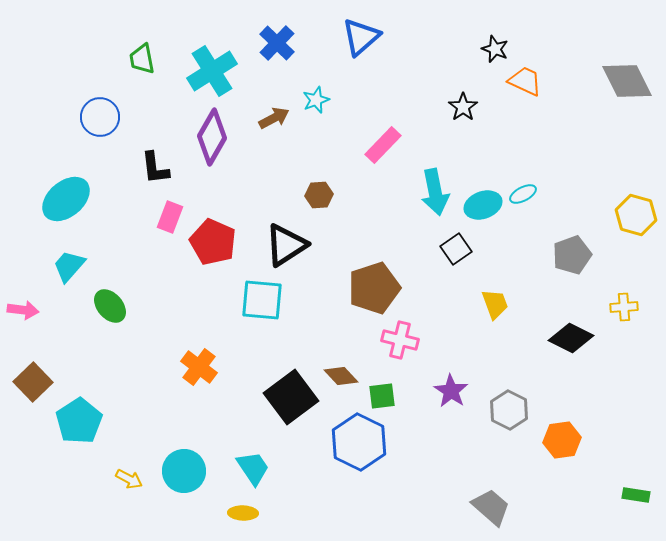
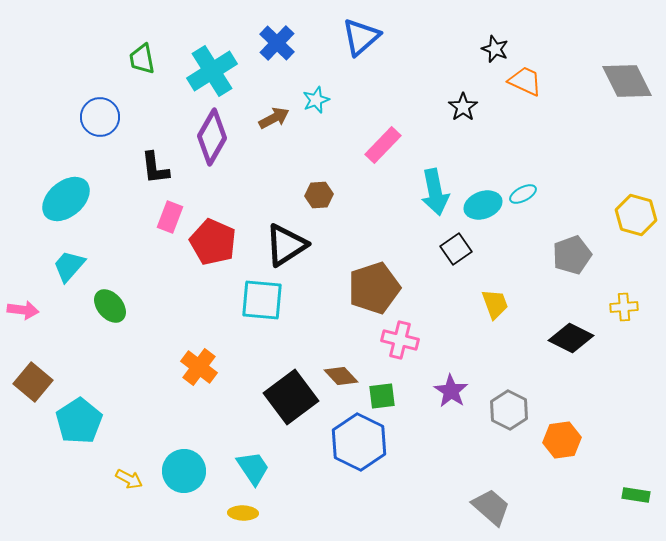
brown square at (33, 382): rotated 6 degrees counterclockwise
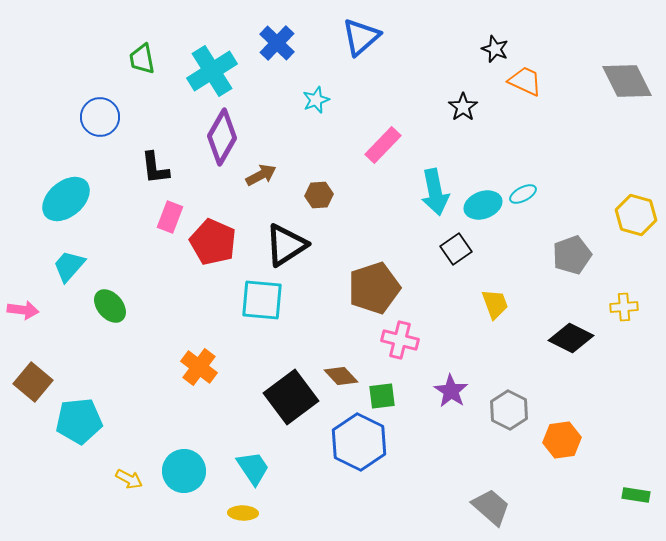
brown arrow at (274, 118): moved 13 px left, 57 px down
purple diamond at (212, 137): moved 10 px right
cyan pentagon at (79, 421): rotated 27 degrees clockwise
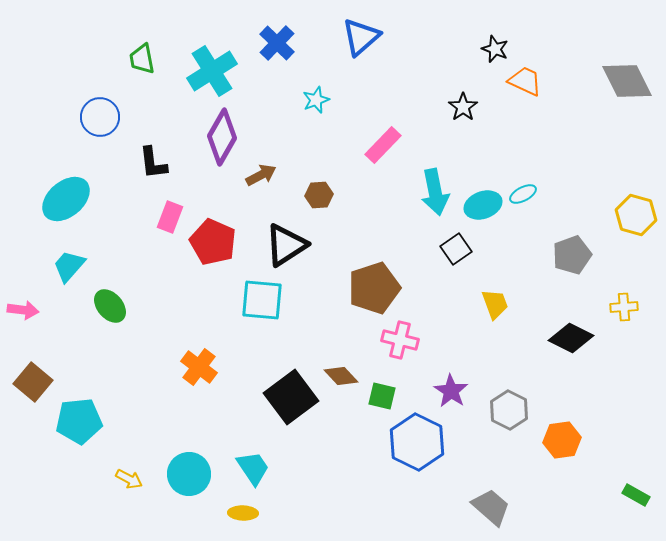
black L-shape at (155, 168): moved 2 px left, 5 px up
green square at (382, 396): rotated 20 degrees clockwise
blue hexagon at (359, 442): moved 58 px right
cyan circle at (184, 471): moved 5 px right, 3 px down
green rectangle at (636, 495): rotated 20 degrees clockwise
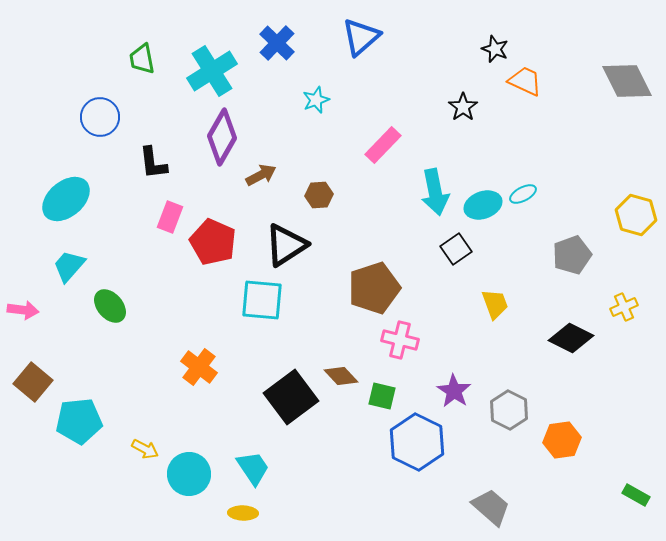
yellow cross at (624, 307): rotated 20 degrees counterclockwise
purple star at (451, 391): moved 3 px right
yellow arrow at (129, 479): moved 16 px right, 30 px up
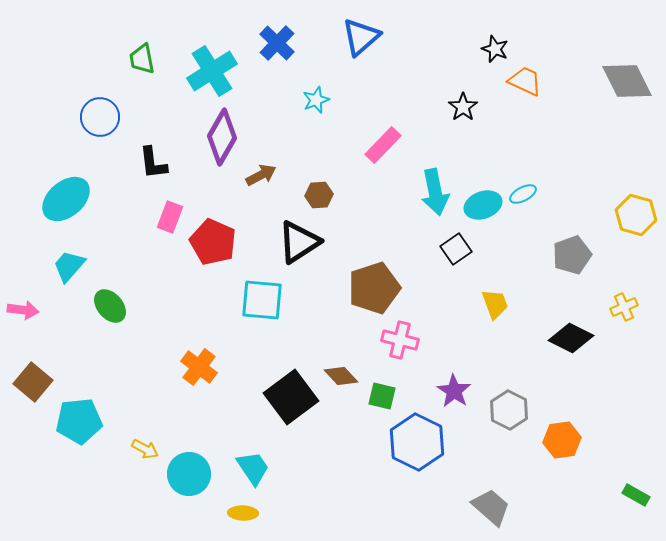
black triangle at (286, 245): moved 13 px right, 3 px up
